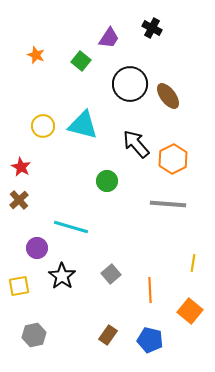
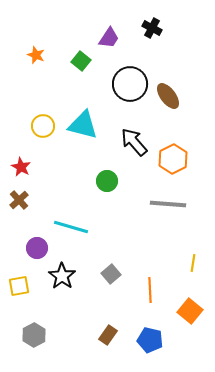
black arrow: moved 2 px left, 2 px up
gray hexagon: rotated 15 degrees counterclockwise
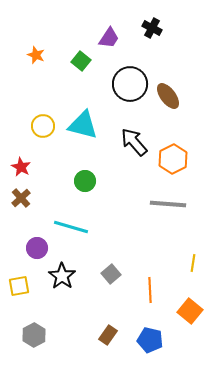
green circle: moved 22 px left
brown cross: moved 2 px right, 2 px up
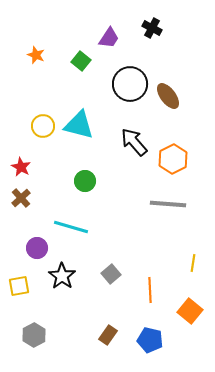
cyan triangle: moved 4 px left
